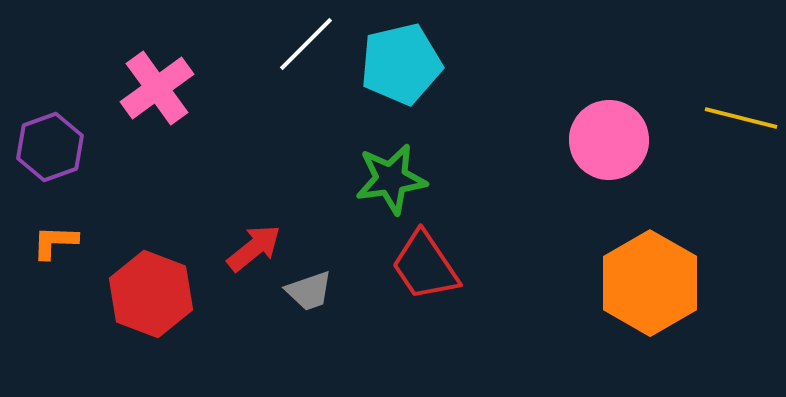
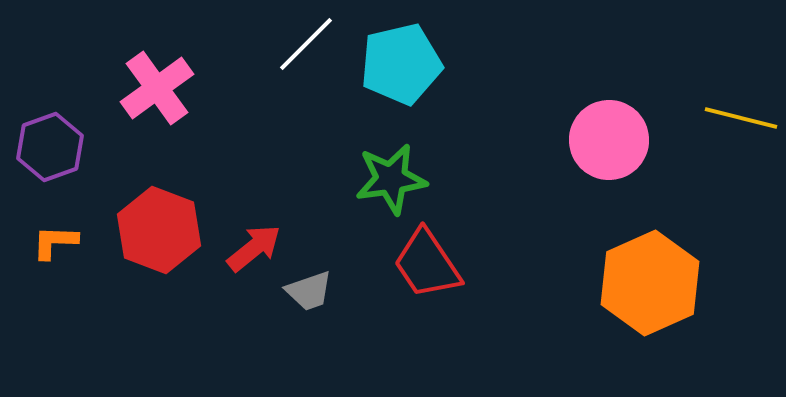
red trapezoid: moved 2 px right, 2 px up
orange hexagon: rotated 6 degrees clockwise
red hexagon: moved 8 px right, 64 px up
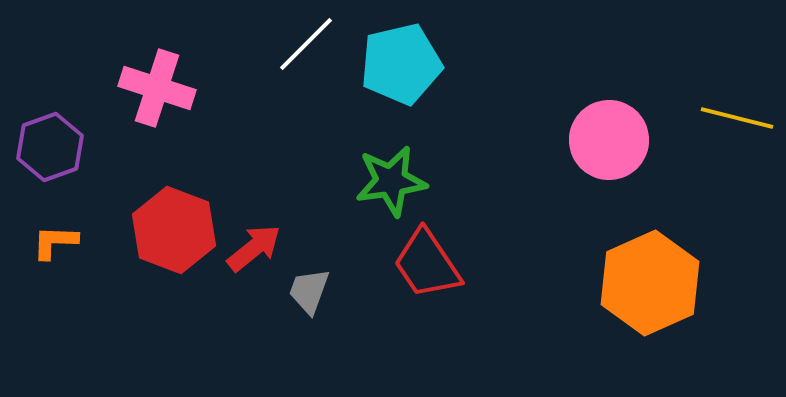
pink cross: rotated 36 degrees counterclockwise
yellow line: moved 4 px left
green star: moved 2 px down
red hexagon: moved 15 px right
gray trapezoid: rotated 129 degrees clockwise
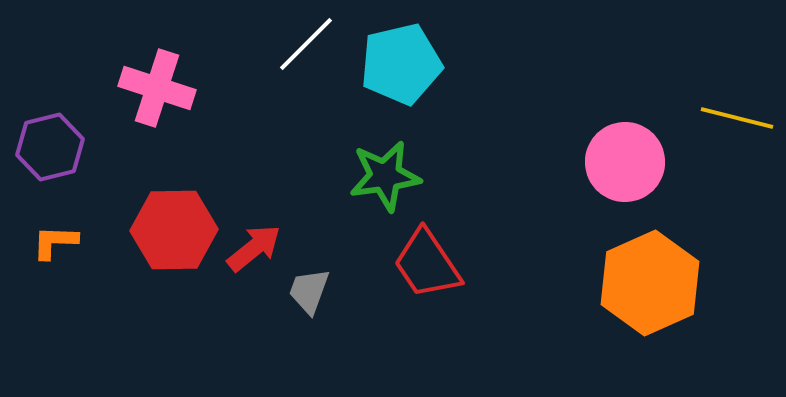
pink circle: moved 16 px right, 22 px down
purple hexagon: rotated 6 degrees clockwise
green star: moved 6 px left, 5 px up
red hexagon: rotated 22 degrees counterclockwise
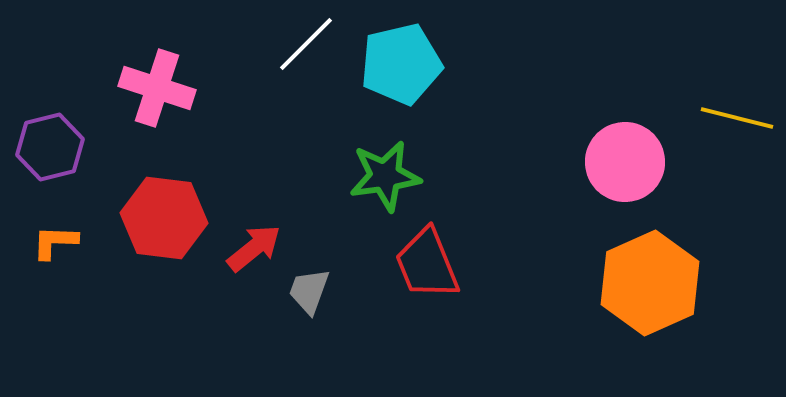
red hexagon: moved 10 px left, 12 px up; rotated 8 degrees clockwise
red trapezoid: rotated 12 degrees clockwise
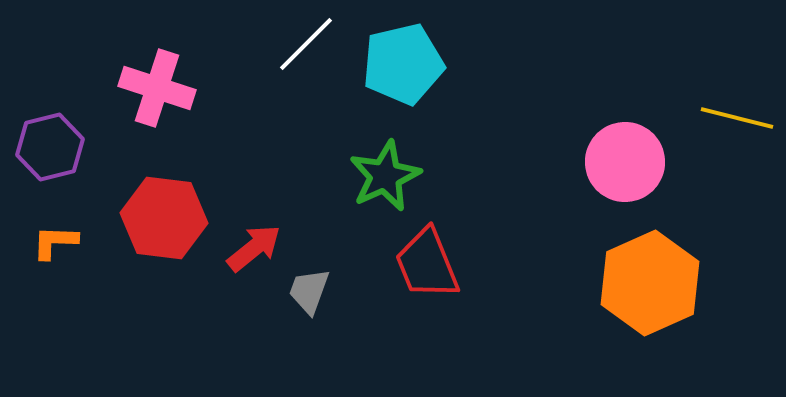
cyan pentagon: moved 2 px right
green star: rotated 16 degrees counterclockwise
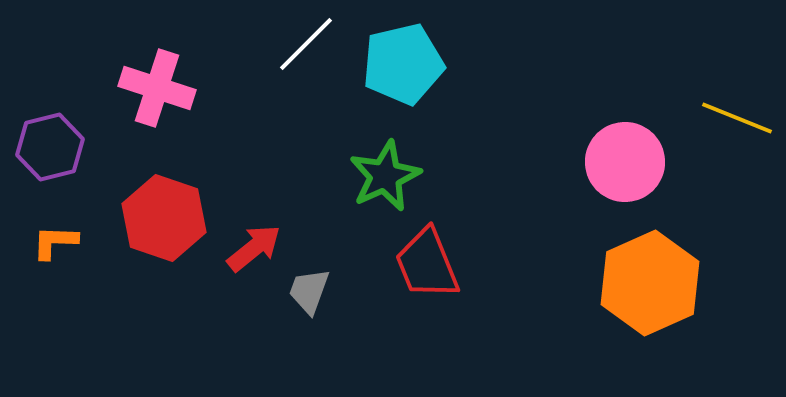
yellow line: rotated 8 degrees clockwise
red hexagon: rotated 12 degrees clockwise
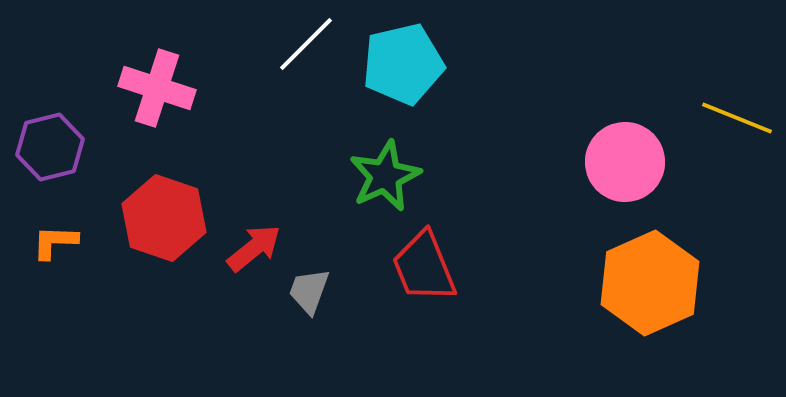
red trapezoid: moved 3 px left, 3 px down
